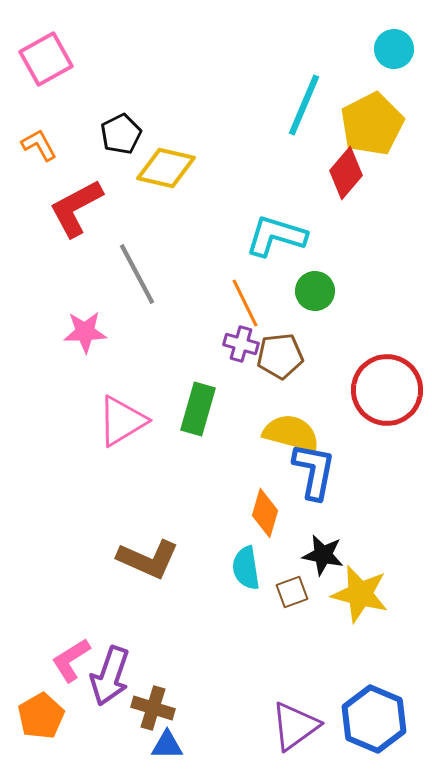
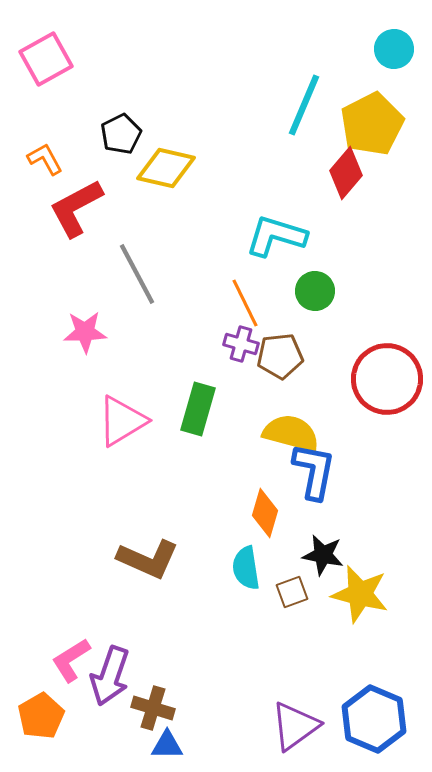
orange L-shape: moved 6 px right, 14 px down
red circle: moved 11 px up
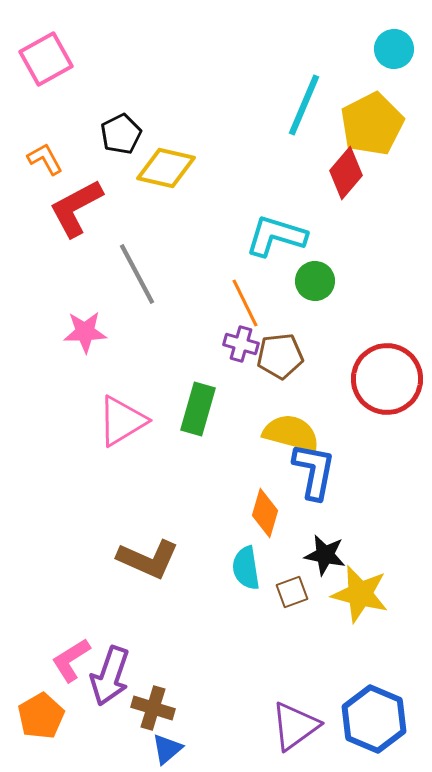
green circle: moved 10 px up
black star: moved 2 px right
blue triangle: moved 4 px down; rotated 40 degrees counterclockwise
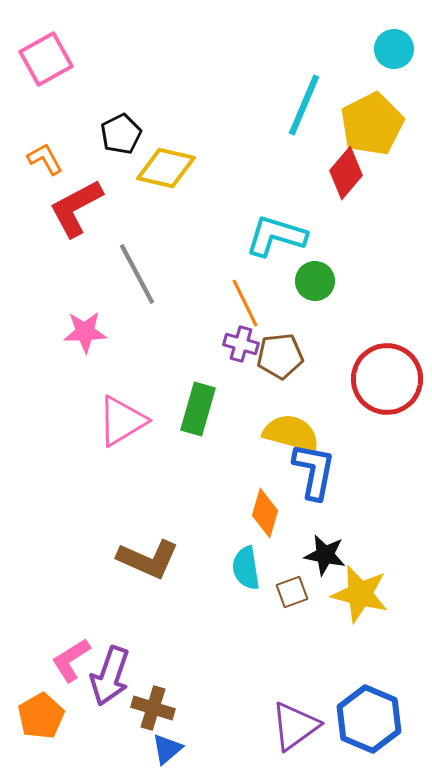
blue hexagon: moved 5 px left
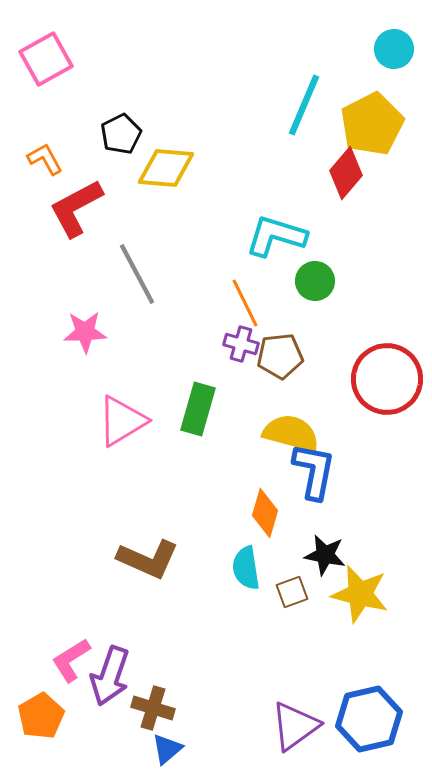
yellow diamond: rotated 8 degrees counterclockwise
blue hexagon: rotated 24 degrees clockwise
